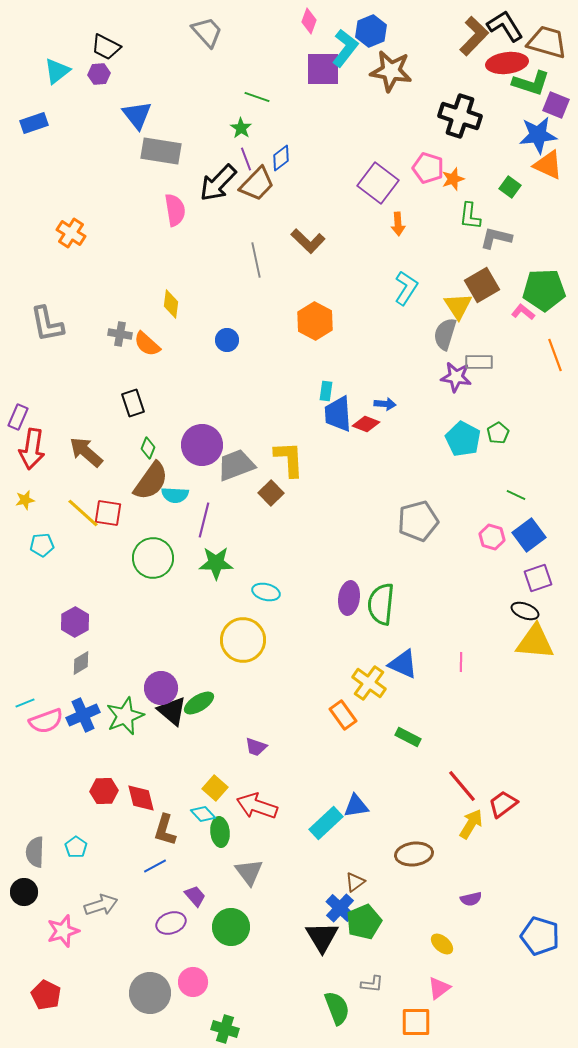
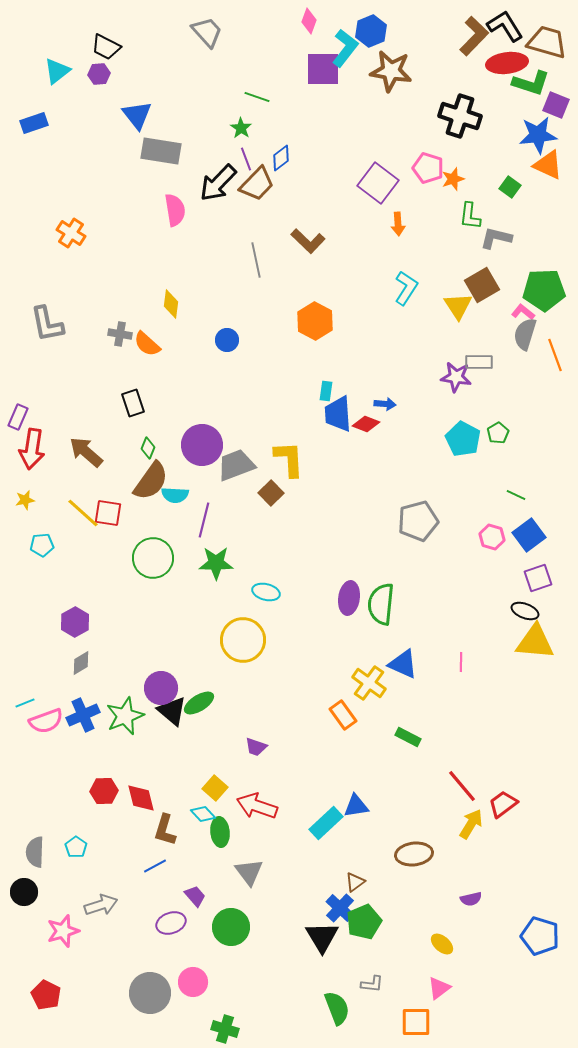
gray semicircle at (445, 334): moved 80 px right
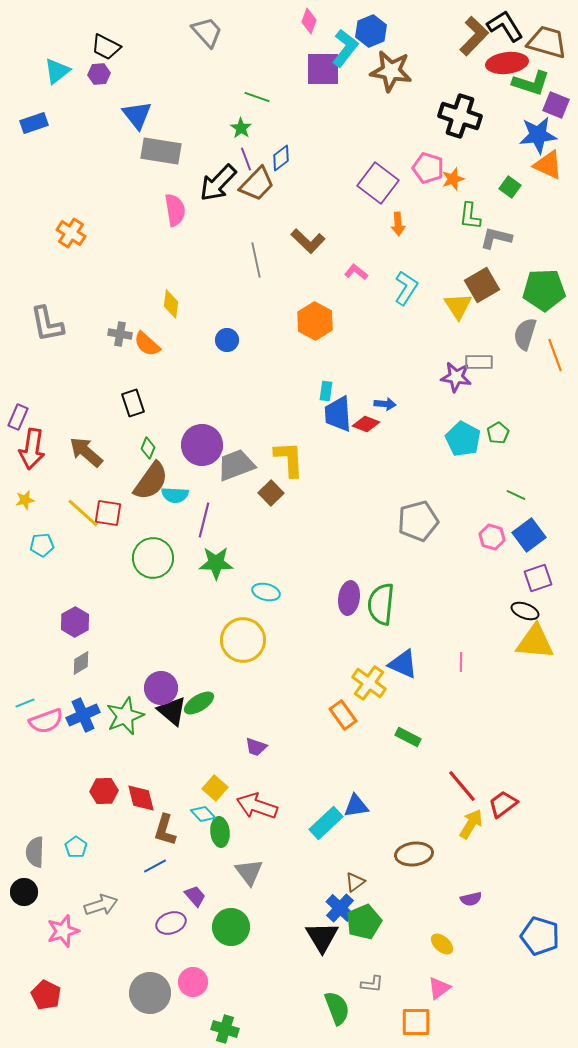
pink L-shape at (523, 312): moved 167 px left, 40 px up
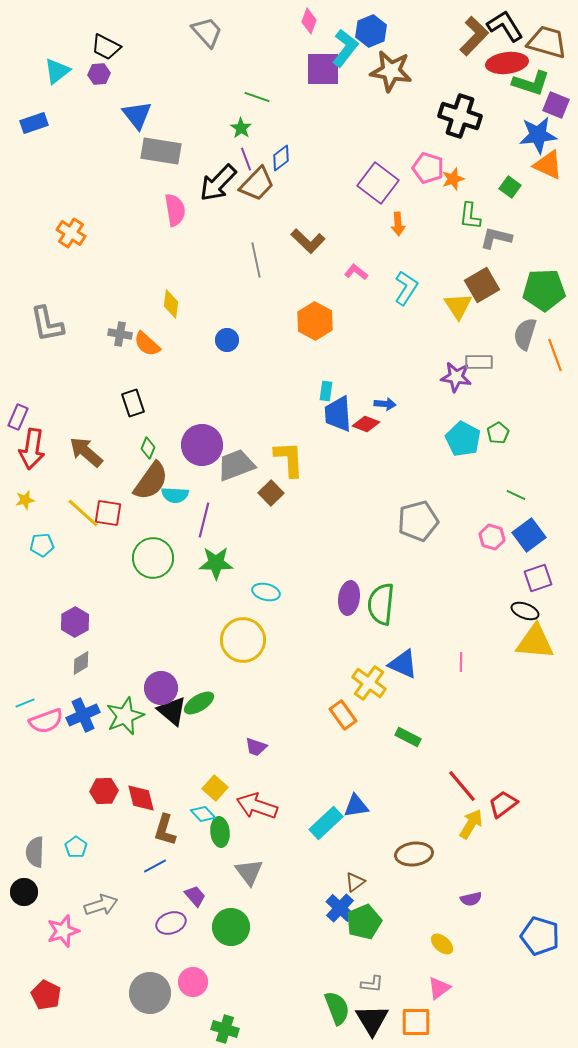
black triangle at (322, 937): moved 50 px right, 83 px down
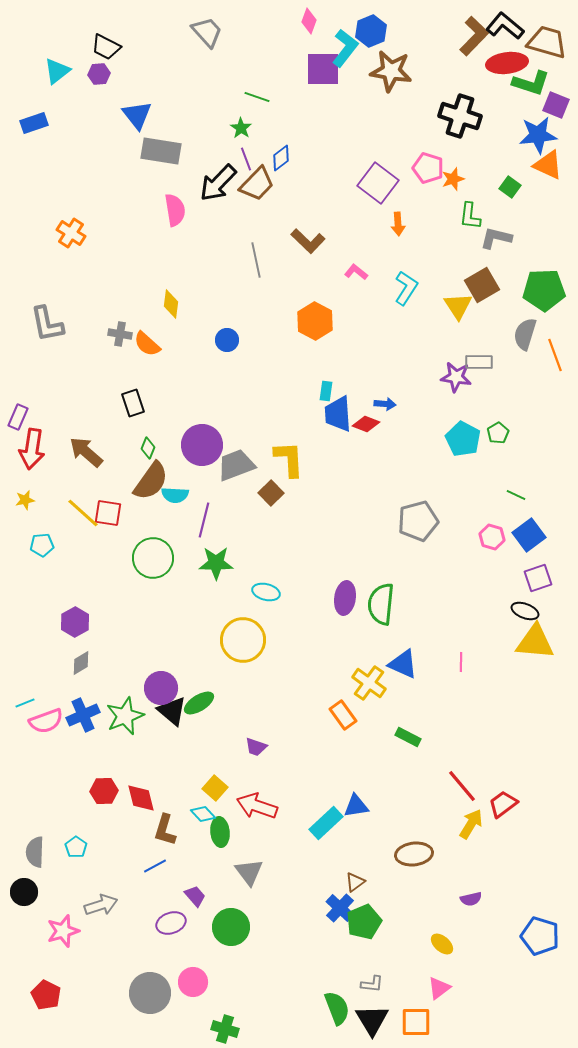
black L-shape at (505, 26): rotated 18 degrees counterclockwise
purple ellipse at (349, 598): moved 4 px left
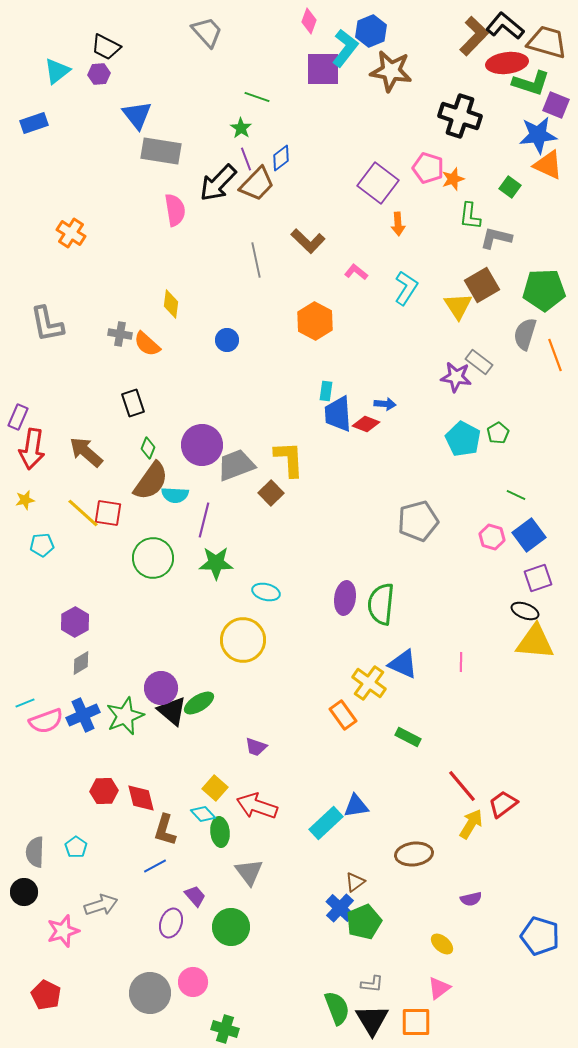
gray rectangle at (479, 362): rotated 36 degrees clockwise
purple ellipse at (171, 923): rotated 52 degrees counterclockwise
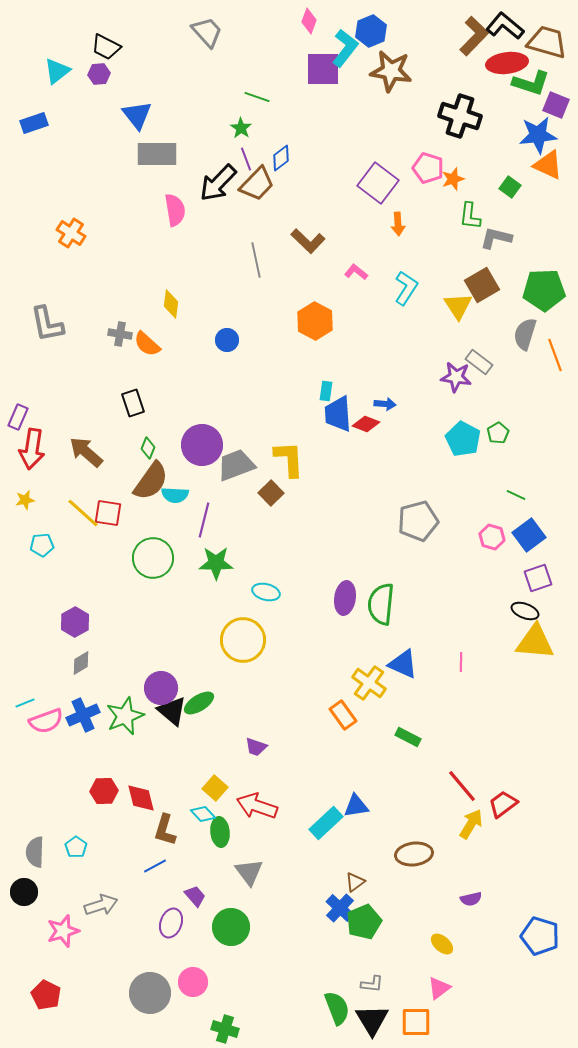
gray rectangle at (161, 151): moved 4 px left, 3 px down; rotated 9 degrees counterclockwise
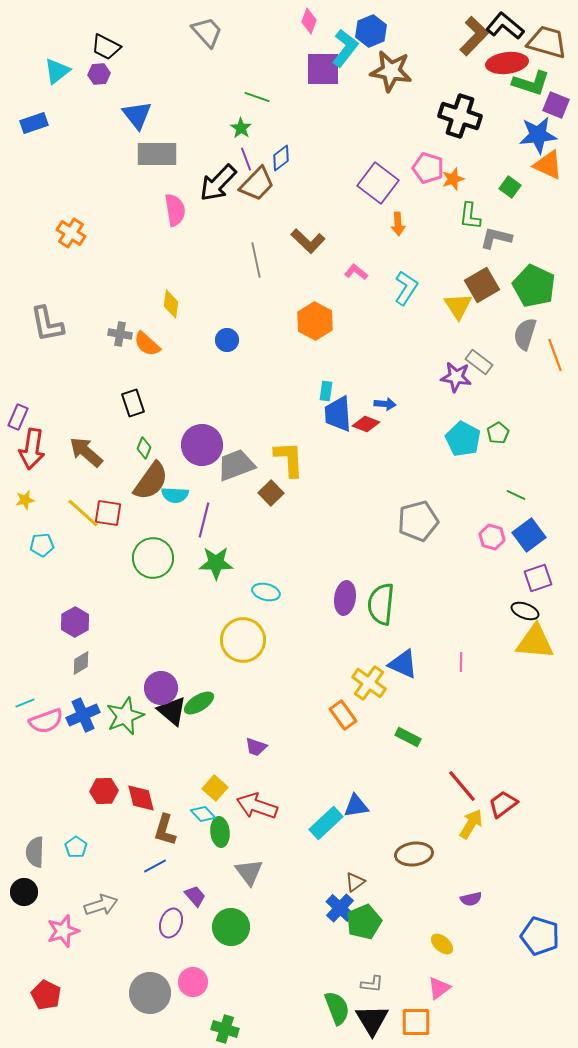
green pentagon at (544, 290): moved 10 px left, 4 px up; rotated 27 degrees clockwise
green diamond at (148, 448): moved 4 px left
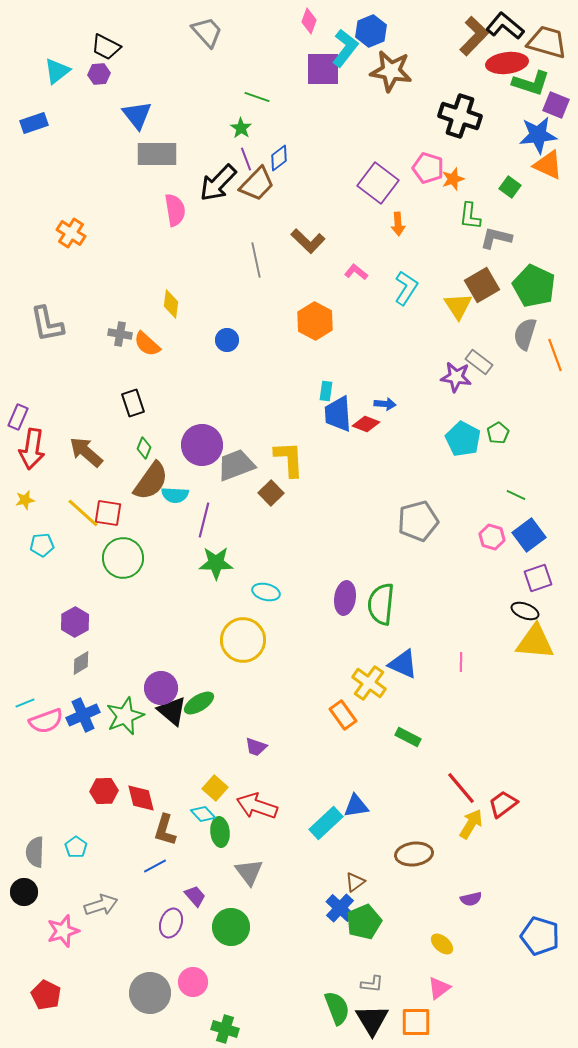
blue diamond at (281, 158): moved 2 px left
green circle at (153, 558): moved 30 px left
red line at (462, 786): moved 1 px left, 2 px down
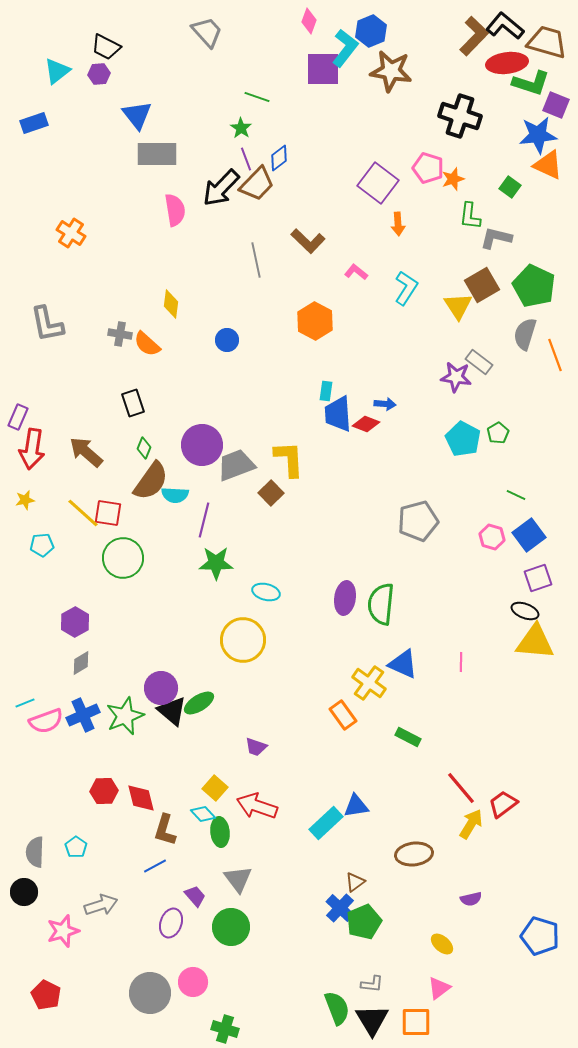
black arrow at (218, 183): moved 3 px right, 5 px down
gray triangle at (249, 872): moved 11 px left, 7 px down
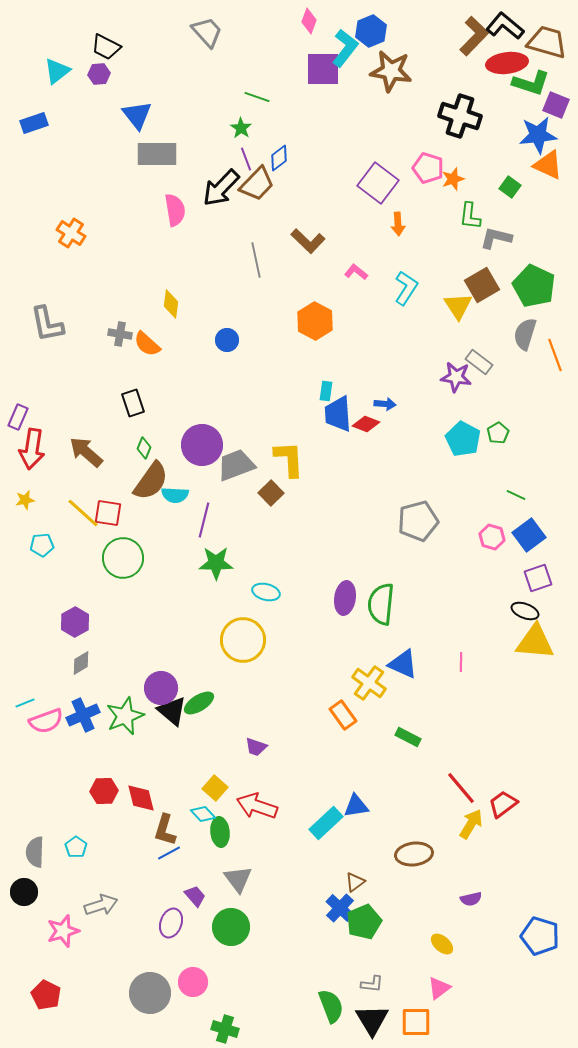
blue line at (155, 866): moved 14 px right, 13 px up
green semicircle at (337, 1008): moved 6 px left, 2 px up
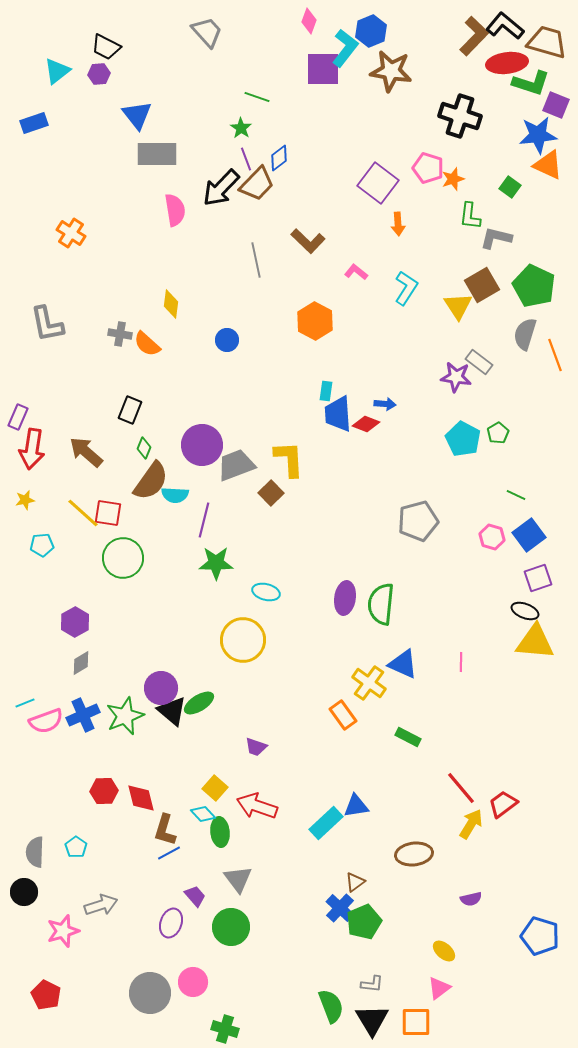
black rectangle at (133, 403): moved 3 px left, 7 px down; rotated 40 degrees clockwise
yellow ellipse at (442, 944): moved 2 px right, 7 px down
